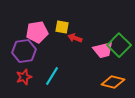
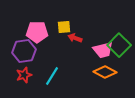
yellow square: moved 2 px right; rotated 16 degrees counterclockwise
pink pentagon: rotated 10 degrees clockwise
red star: moved 2 px up
orange diamond: moved 8 px left, 10 px up; rotated 15 degrees clockwise
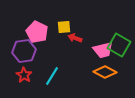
pink pentagon: rotated 25 degrees clockwise
green square: rotated 15 degrees counterclockwise
red star: rotated 21 degrees counterclockwise
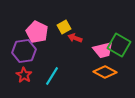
yellow square: rotated 24 degrees counterclockwise
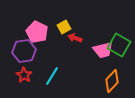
orange diamond: moved 7 px right, 9 px down; rotated 75 degrees counterclockwise
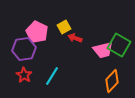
purple hexagon: moved 2 px up
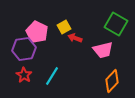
green square: moved 3 px left, 21 px up
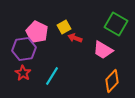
pink trapezoid: rotated 45 degrees clockwise
red star: moved 1 px left, 2 px up
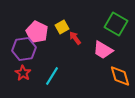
yellow square: moved 2 px left
red arrow: rotated 32 degrees clockwise
orange diamond: moved 8 px right, 5 px up; rotated 60 degrees counterclockwise
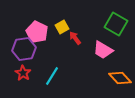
orange diamond: moved 2 px down; rotated 25 degrees counterclockwise
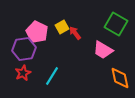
red arrow: moved 5 px up
red star: rotated 14 degrees clockwise
orange diamond: rotated 30 degrees clockwise
